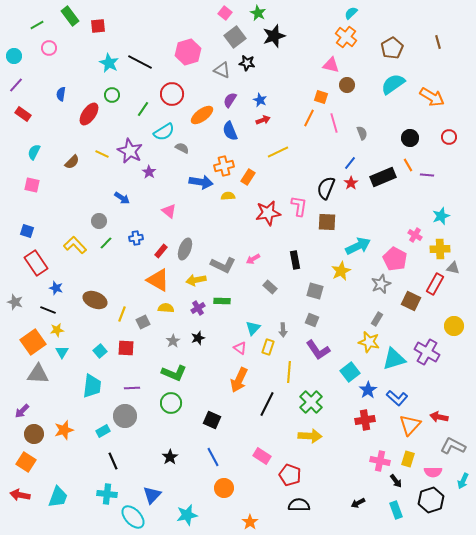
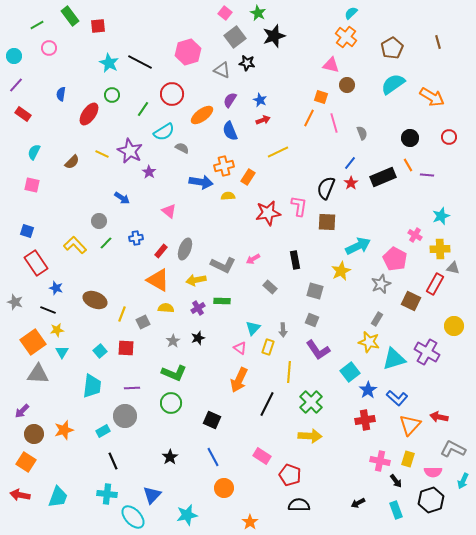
gray L-shape at (453, 446): moved 3 px down
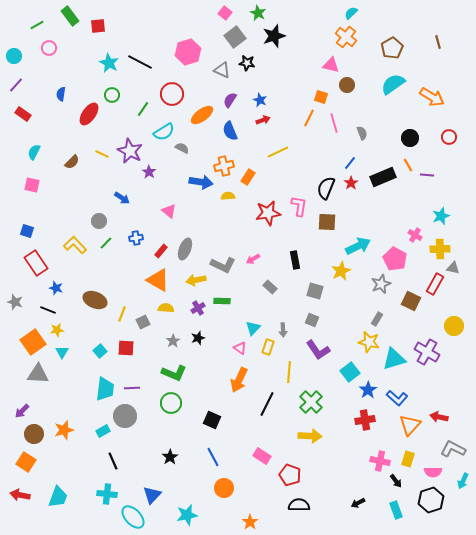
cyan trapezoid at (92, 386): moved 13 px right, 3 px down
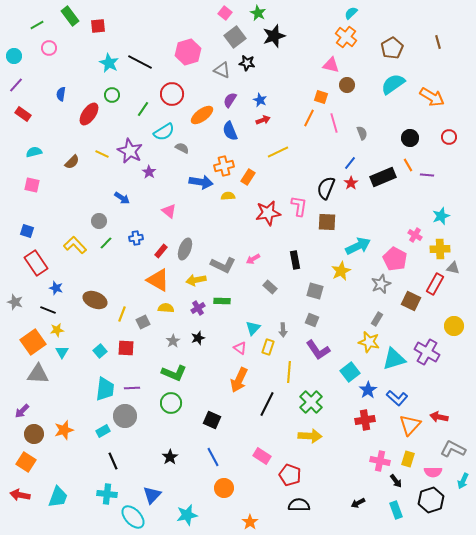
cyan semicircle at (34, 152): rotated 49 degrees clockwise
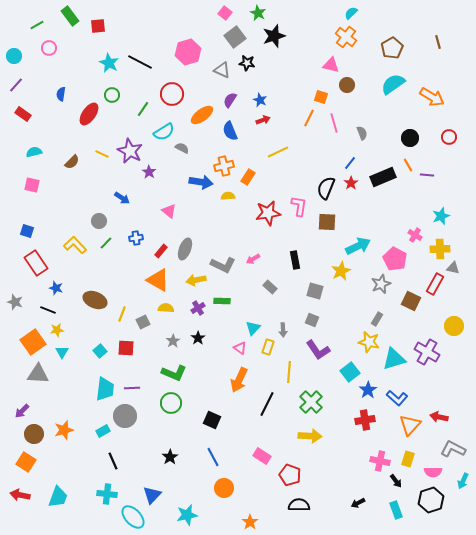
black star at (198, 338): rotated 16 degrees counterclockwise
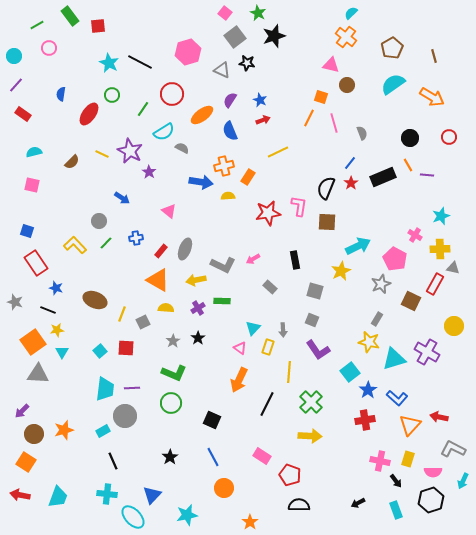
brown line at (438, 42): moved 4 px left, 14 px down
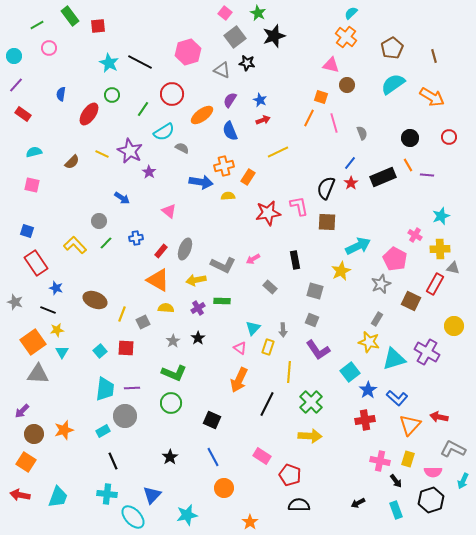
pink L-shape at (299, 206): rotated 20 degrees counterclockwise
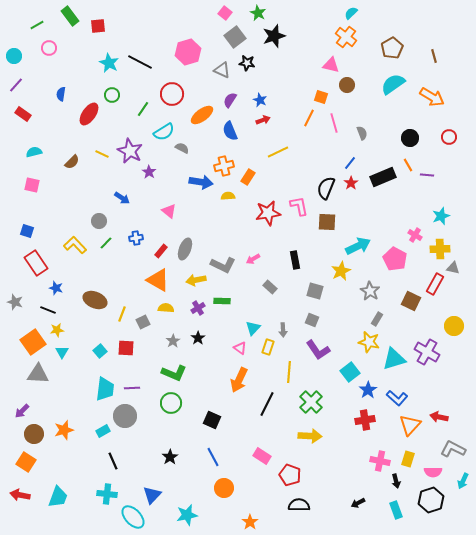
gray star at (381, 284): moved 11 px left, 7 px down; rotated 18 degrees counterclockwise
black arrow at (396, 481): rotated 24 degrees clockwise
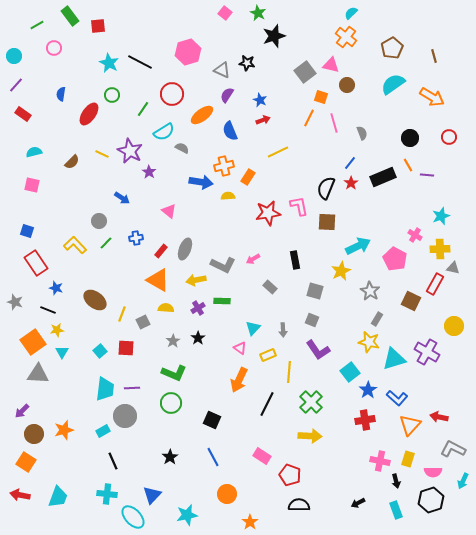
gray square at (235, 37): moved 70 px right, 35 px down
pink circle at (49, 48): moved 5 px right
purple semicircle at (230, 100): moved 3 px left, 5 px up
brown ellipse at (95, 300): rotated 15 degrees clockwise
yellow rectangle at (268, 347): moved 8 px down; rotated 49 degrees clockwise
orange circle at (224, 488): moved 3 px right, 6 px down
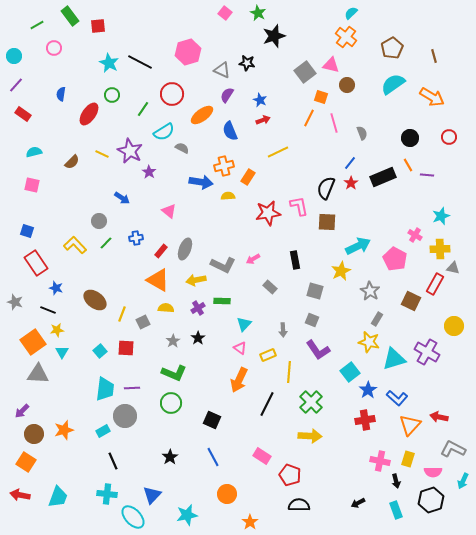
cyan triangle at (253, 328): moved 9 px left, 4 px up
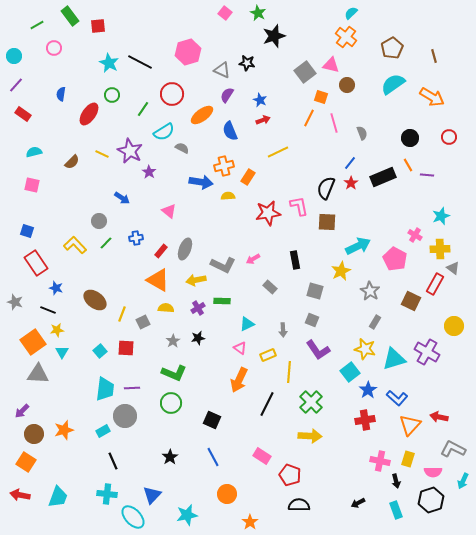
gray triangle at (453, 268): rotated 24 degrees clockwise
gray rectangle at (377, 319): moved 2 px left, 3 px down
cyan triangle at (244, 324): moved 3 px right; rotated 21 degrees clockwise
black star at (198, 338): rotated 24 degrees clockwise
yellow star at (369, 342): moved 4 px left, 7 px down
